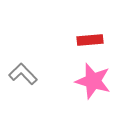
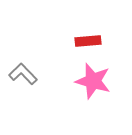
red rectangle: moved 2 px left, 1 px down
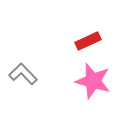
red rectangle: rotated 20 degrees counterclockwise
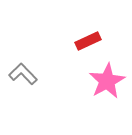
pink star: moved 14 px right; rotated 27 degrees clockwise
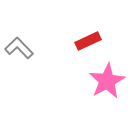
gray L-shape: moved 4 px left, 26 px up
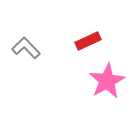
gray L-shape: moved 7 px right
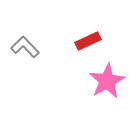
gray L-shape: moved 1 px left, 1 px up
